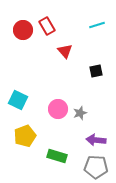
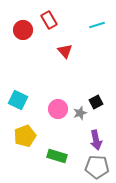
red rectangle: moved 2 px right, 6 px up
black square: moved 31 px down; rotated 16 degrees counterclockwise
purple arrow: rotated 108 degrees counterclockwise
gray pentagon: moved 1 px right
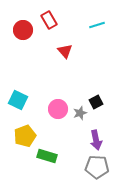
green rectangle: moved 10 px left
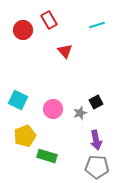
pink circle: moved 5 px left
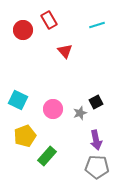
green rectangle: rotated 66 degrees counterclockwise
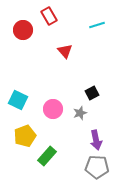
red rectangle: moved 4 px up
black square: moved 4 px left, 9 px up
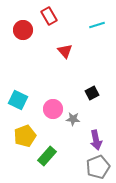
gray star: moved 7 px left, 6 px down; rotated 24 degrees clockwise
gray pentagon: moved 1 px right; rotated 25 degrees counterclockwise
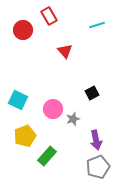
gray star: rotated 24 degrees counterclockwise
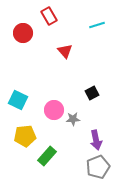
red circle: moved 3 px down
pink circle: moved 1 px right, 1 px down
gray star: rotated 16 degrees clockwise
yellow pentagon: rotated 15 degrees clockwise
